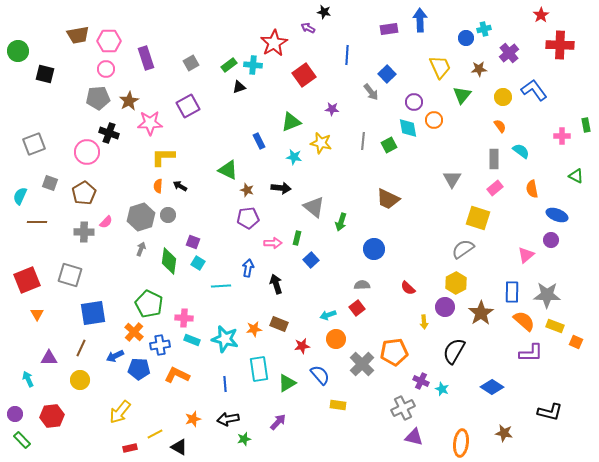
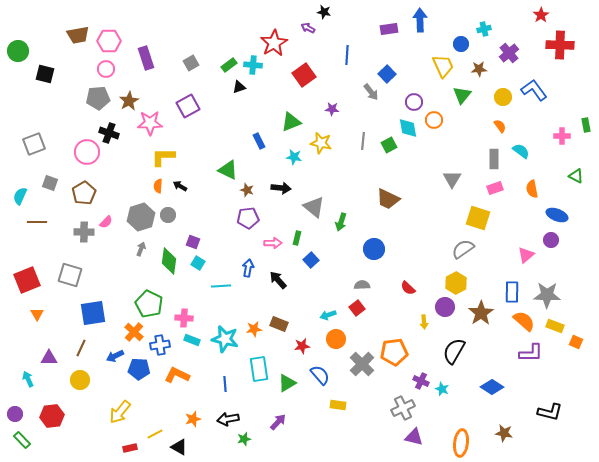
blue circle at (466, 38): moved 5 px left, 6 px down
yellow trapezoid at (440, 67): moved 3 px right, 1 px up
pink rectangle at (495, 188): rotated 21 degrees clockwise
black arrow at (276, 284): moved 2 px right, 4 px up; rotated 24 degrees counterclockwise
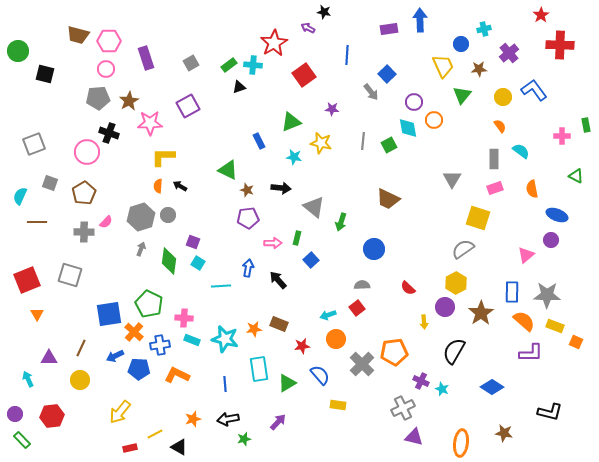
brown trapezoid at (78, 35): rotated 25 degrees clockwise
blue square at (93, 313): moved 16 px right, 1 px down
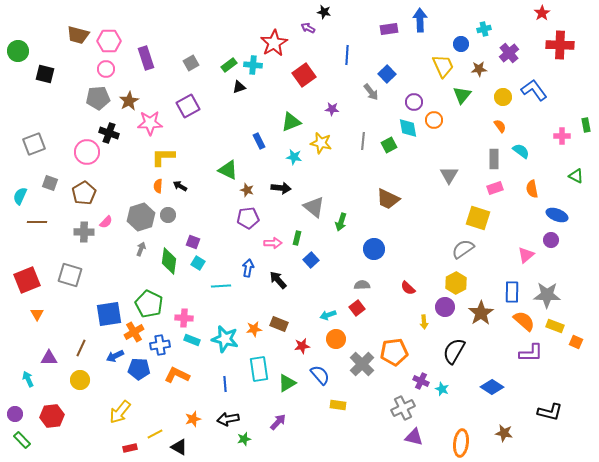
red star at (541, 15): moved 1 px right, 2 px up
gray triangle at (452, 179): moved 3 px left, 4 px up
orange cross at (134, 332): rotated 18 degrees clockwise
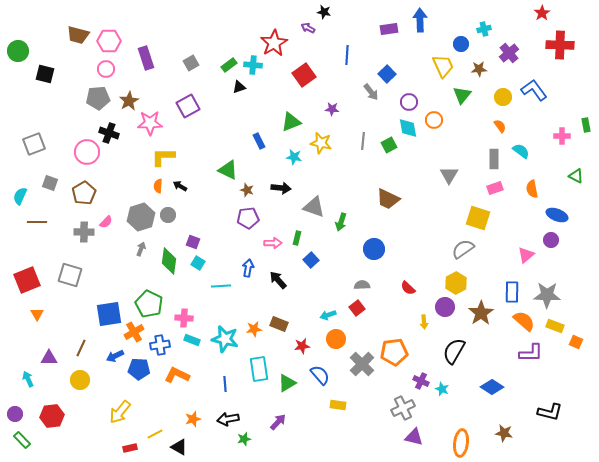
purple circle at (414, 102): moved 5 px left
gray triangle at (314, 207): rotated 20 degrees counterclockwise
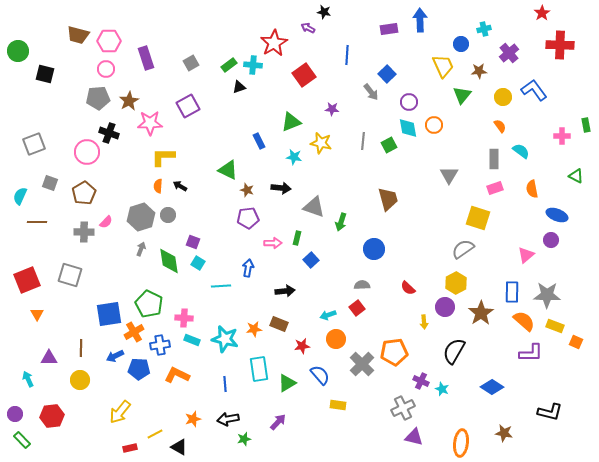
brown star at (479, 69): moved 2 px down
orange circle at (434, 120): moved 5 px down
brown trapezoid at (388, 199): rotated 130 degrees counterclockwise
green diamond at (169, 261): rotated 16 degrees counterclockwise
black arrow at (278, 280): moved 7 px right, 11 px down; rotated 126 degrees clockwise
brown line at (81, 348): rotated 24 degrees counterclockwise
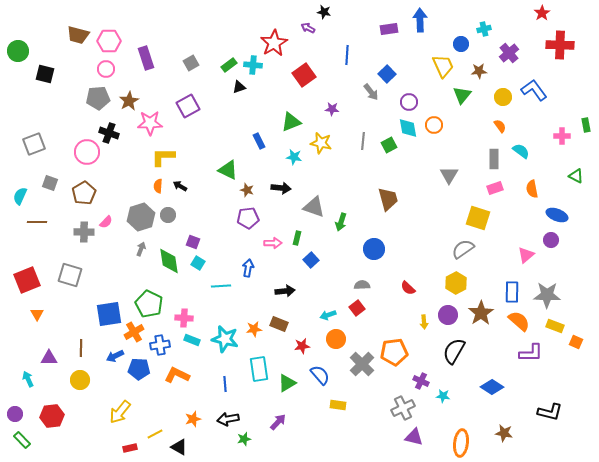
purple circle at (445, 307): moved 3 px right, 8 px down
orange semicircle at (524, 321): moved 5 px left
cyan star at (442, 389): moved 1 px right, 7 px down; rotated 16 degrees counterclockwise
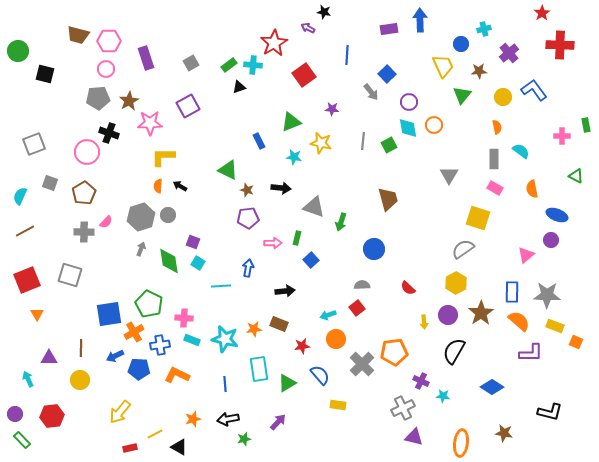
orange semicircle at (500, 126): moved 3 px left, 1 px down; rotated 24 degrees clockwise
pink rectangle at (495, 188): rotated 49 degrees clockwise
brown line at (37, 222): moved 12 px left, 9 px down; rotated 30 degrees counterclockwise
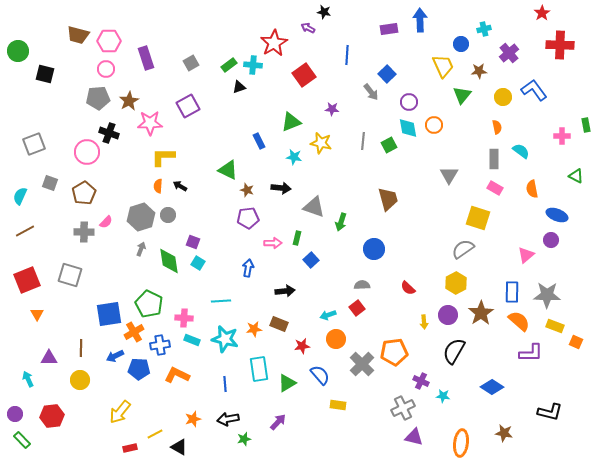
cyan line at (221, 286): moved 15 px down
